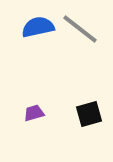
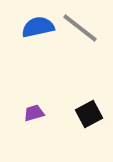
gray line: moved 1 px up
black square: rotated 12 degrees counterclockwise
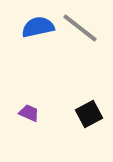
purple trapezoid: moved 5 px left; rotated 40 degrees clockwise
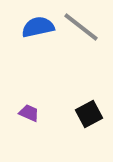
gray line: moved 1 px right, 1 px up
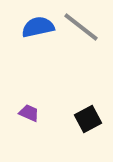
black square: moved 1 px left, 5 px down
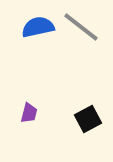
purple trapezoid: rotated 80 degrees clockwise
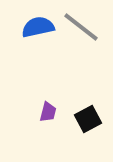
purple trapezoid: moved 19 px right, 1 px up
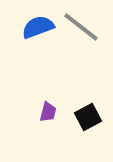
blue semicircle: rotated 8 degrees counterclockwise
black square: moved 2 px up
